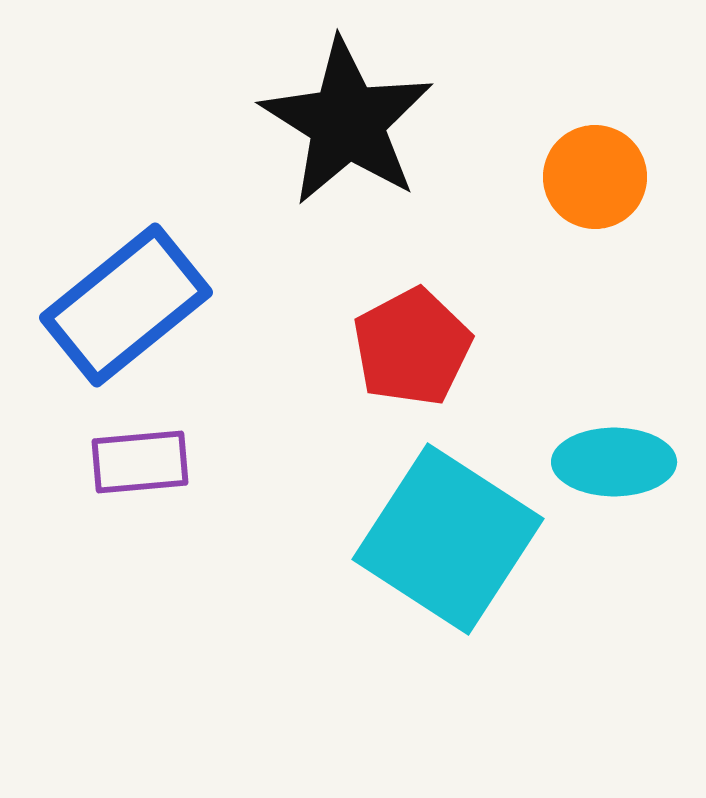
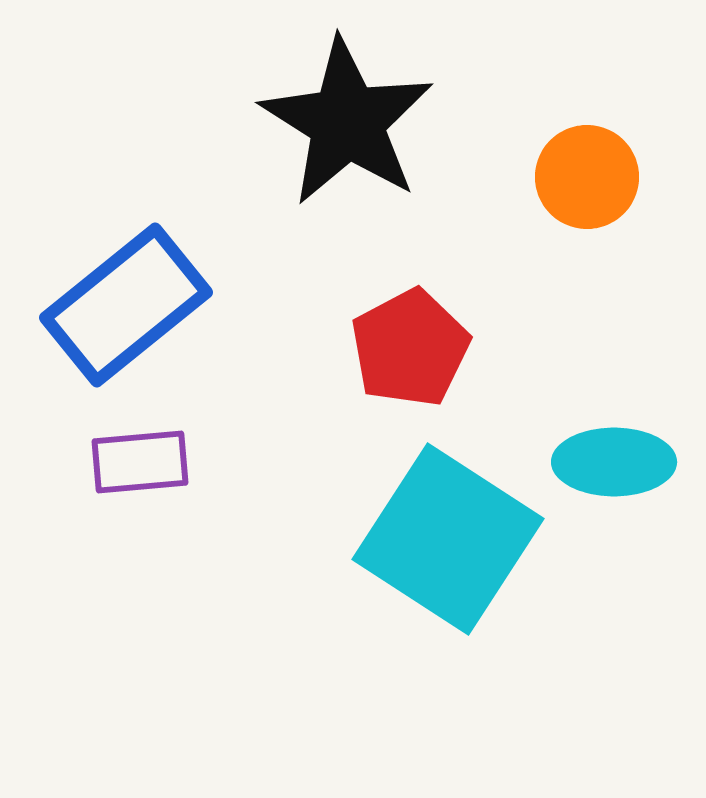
orange circle: moved 8 px left
red pentagon: moved 2 px left, 1 px down
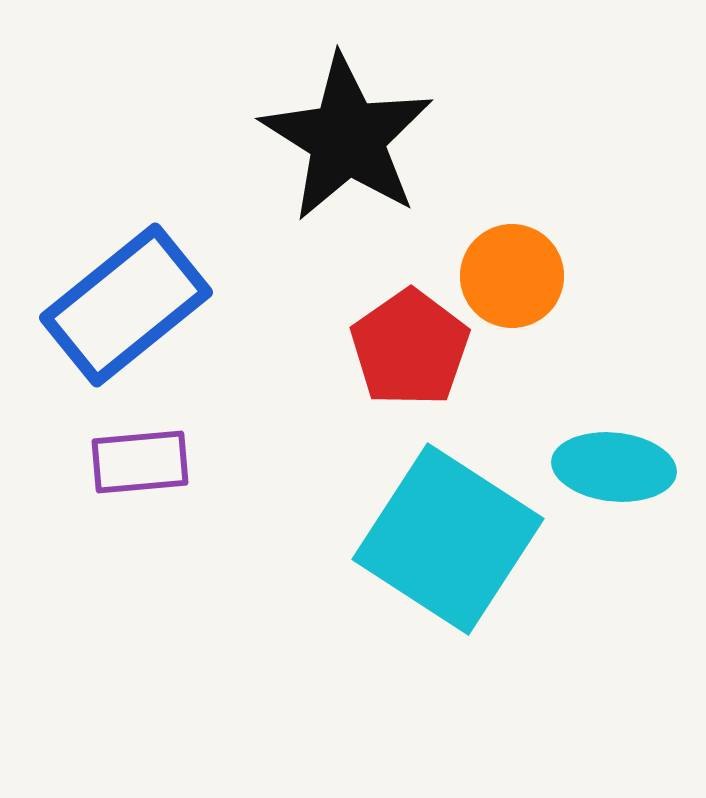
black star: moved 16 px down
orange circle: moved 75 px left, 99 px down
red pentagon: rotated 7 degrees counterclockwise
cyan ellipse: moved 5 px down; rotated 6 degrees clockwise
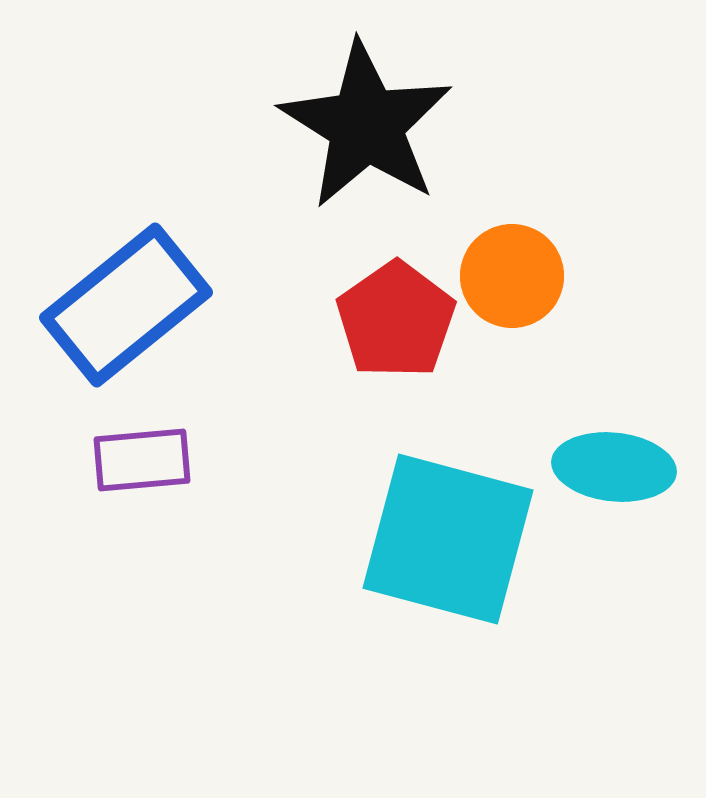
black star: moved 19 px right, 13 px up
red pentagon: moved 14 px left, 28 px up
purple rectangle: moved 2 px right, 2 px up
cyan square: rotated 18 degrees counterclockwise
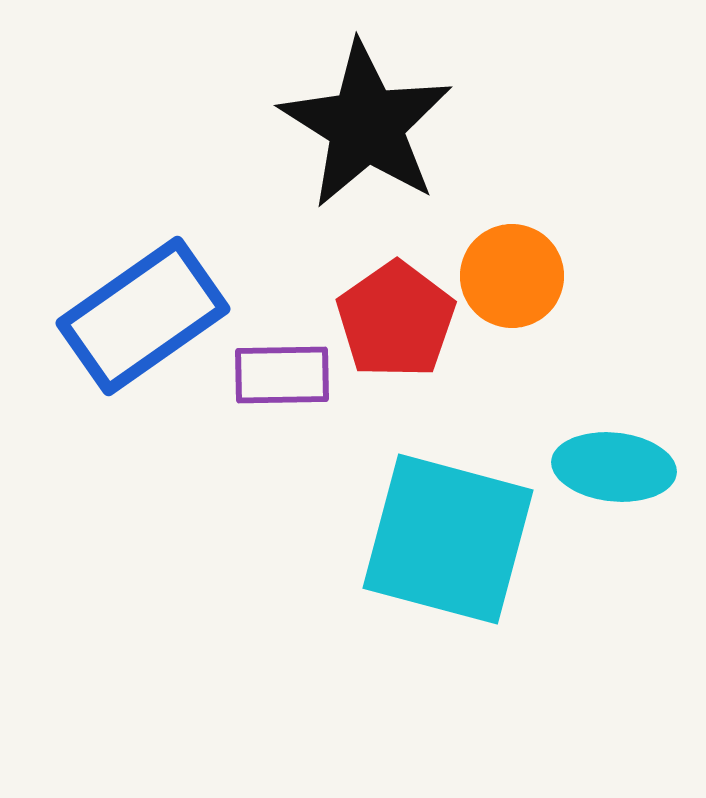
blue rectangle: moved 17 px right, 11 px down; rotated 4 degrees clockwise
purple rectangle: moved 140 px right, 85 px up; rotated 4 degrees clockwise
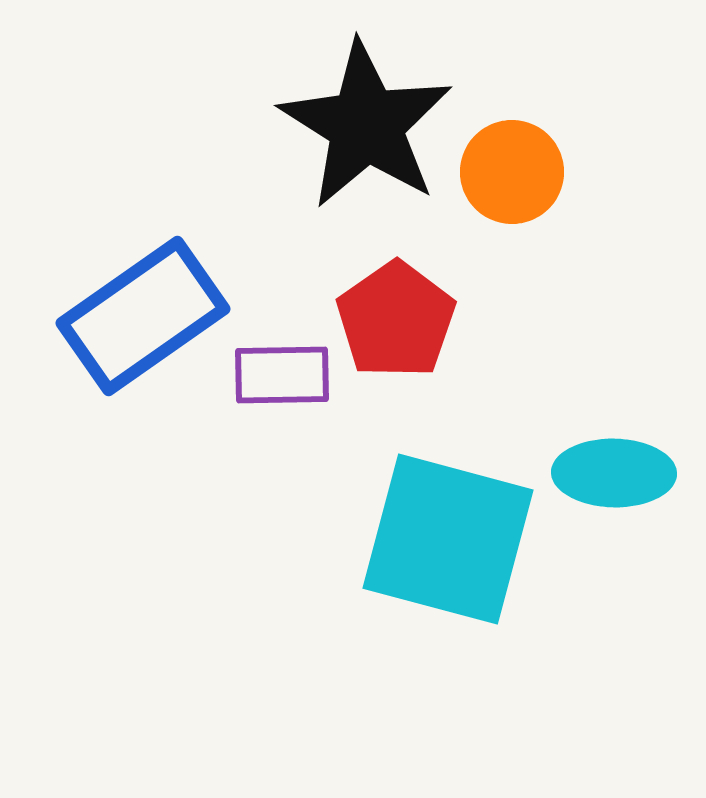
orange circle: moved 104 px up
cyan ellipse: moved 6 px down; rotated 5 degrees counterclockwise
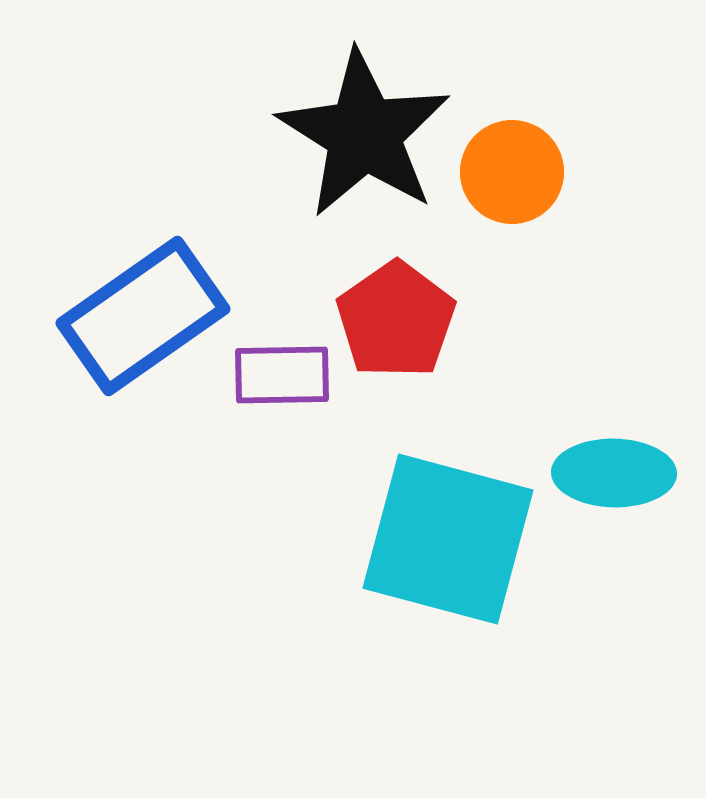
black star: moved 2 px left, 9 px down
